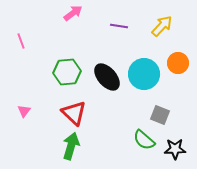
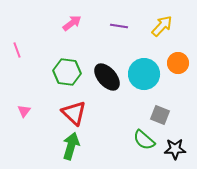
pink arrow: moved 1 px left, 10 px down
pink line: moved 4 px left, 9 px down
green hexagon: rotated 12 degrees clockwise
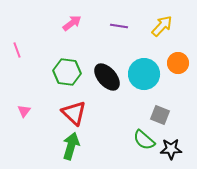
black star: moved 4 px left
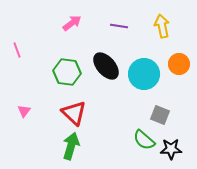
yellow arrow: rotated 55 degrees counterclockwise
orange circle: moved 1 px right, 1 px down
black ellipse: moved 1 px left, 11 px up
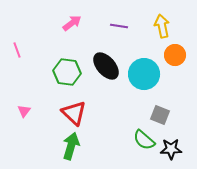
orange circle: moved 4 px left, 9 px up
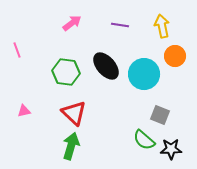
purple line: moved 1 px right, 1 px up
orange circle: moved 1 px down
green hexagon: moved 1 px left
pink triangle: rotated 40 degrees clockwise
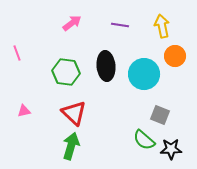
pink line: moved 3 px down
black ellipse: rotated 36 degrees clockwise
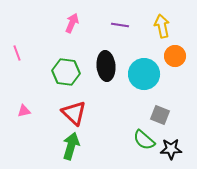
pink arrow: rotated 30 degrees counterclockwise
